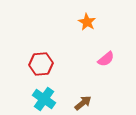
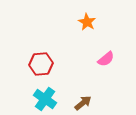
cyan cross: moved 1 px right
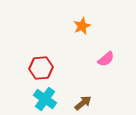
orange star: moved 5 px left, 4 px down; rotated 18 degrees clockwise
red hexagon: moved 4 px down
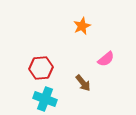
cyan cross: rotated 15 degrees counterclockwise
brown arrow: moved 20 px up; rotated 90 degrees clockwise
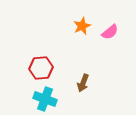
pink semicircle: moved 4 px right, 27 px up
brown arrow: rotated 60 degrees clockwise
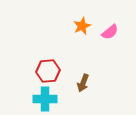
red hexagon: moved 7 px right, 3 px down
cyan cross: rotated 20 degrees counterclockwise
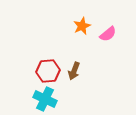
pink semicircle: moved 2 px left, 2 px down
brown arrow: moved 9 px left, 12 px up
cyan cross: rotated 25 degrees clockwise
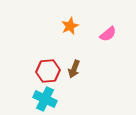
orange star: moved 12 px left
brown arrow: moved 2 px up
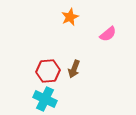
orange star: moved 9 px up
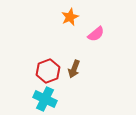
pink semicircle: moved 12 px left
red hexagon: rotated 15 degrees counterclockwise
